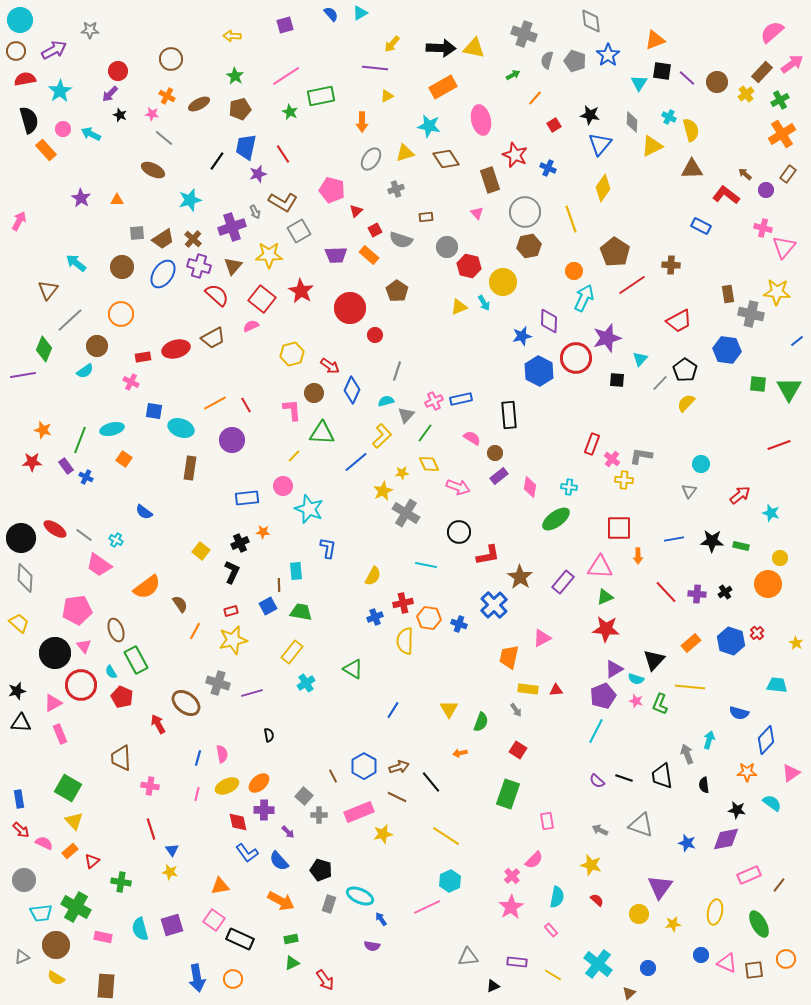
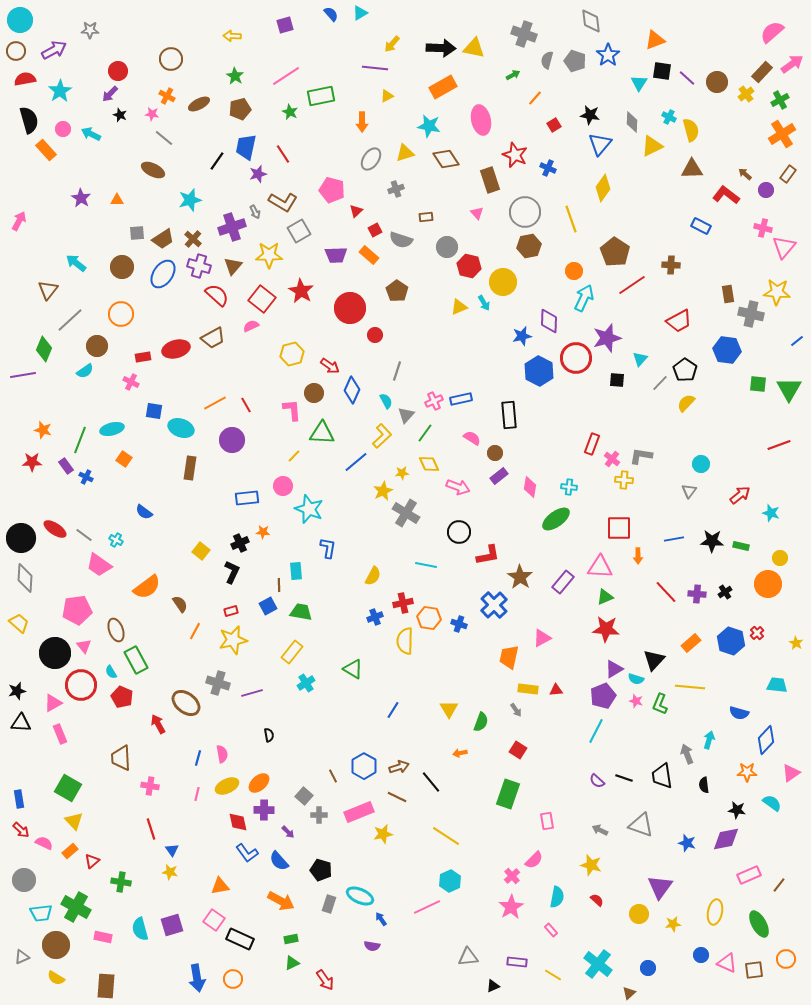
cyan semicircle at (386, 401): rotated 77 degrees clockwise
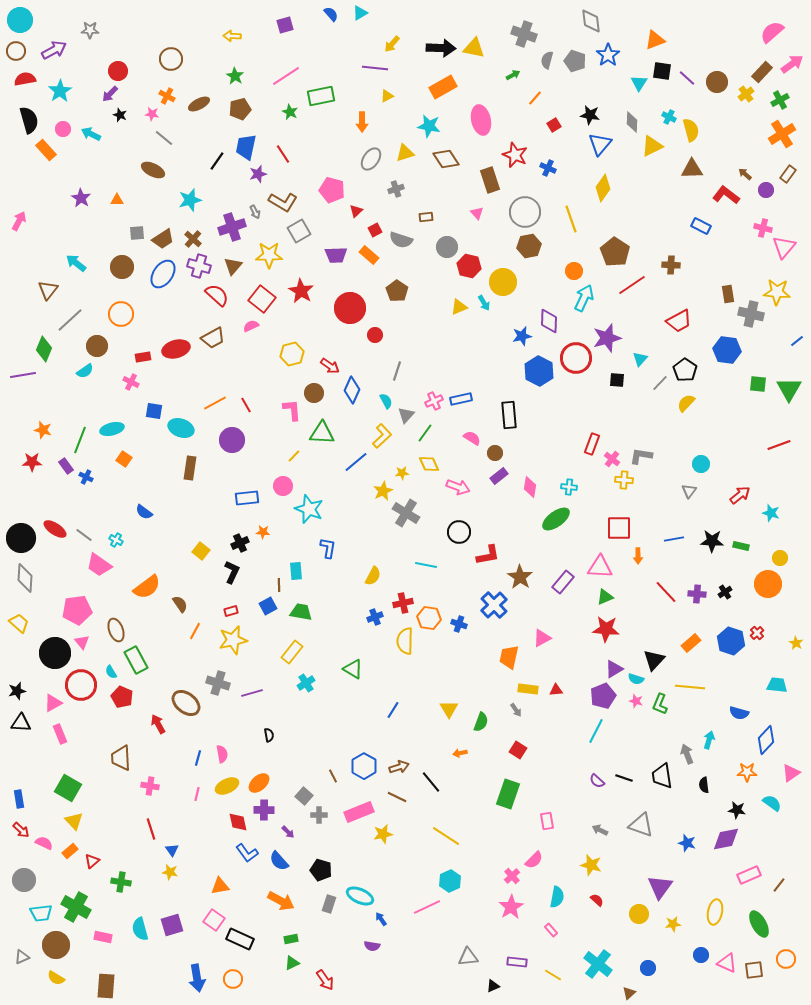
pink triangle at (84, 646): moved 2 px left, 4 px up
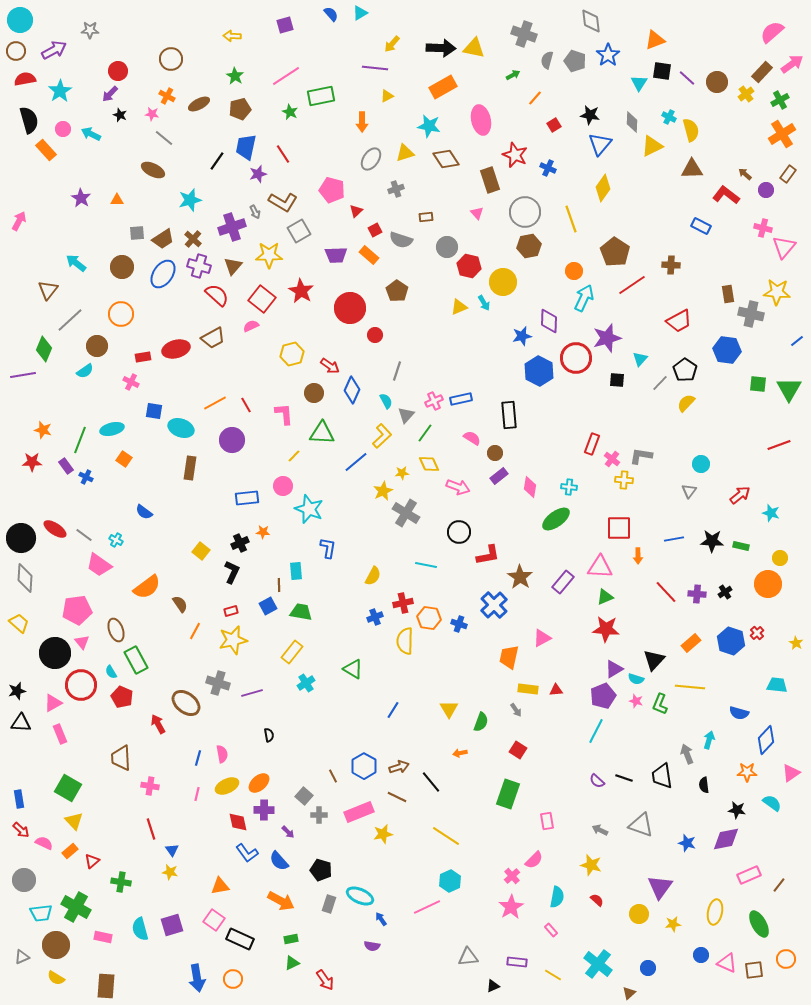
pink L-shape at (292, 410): moved 8 px left, 4 px down
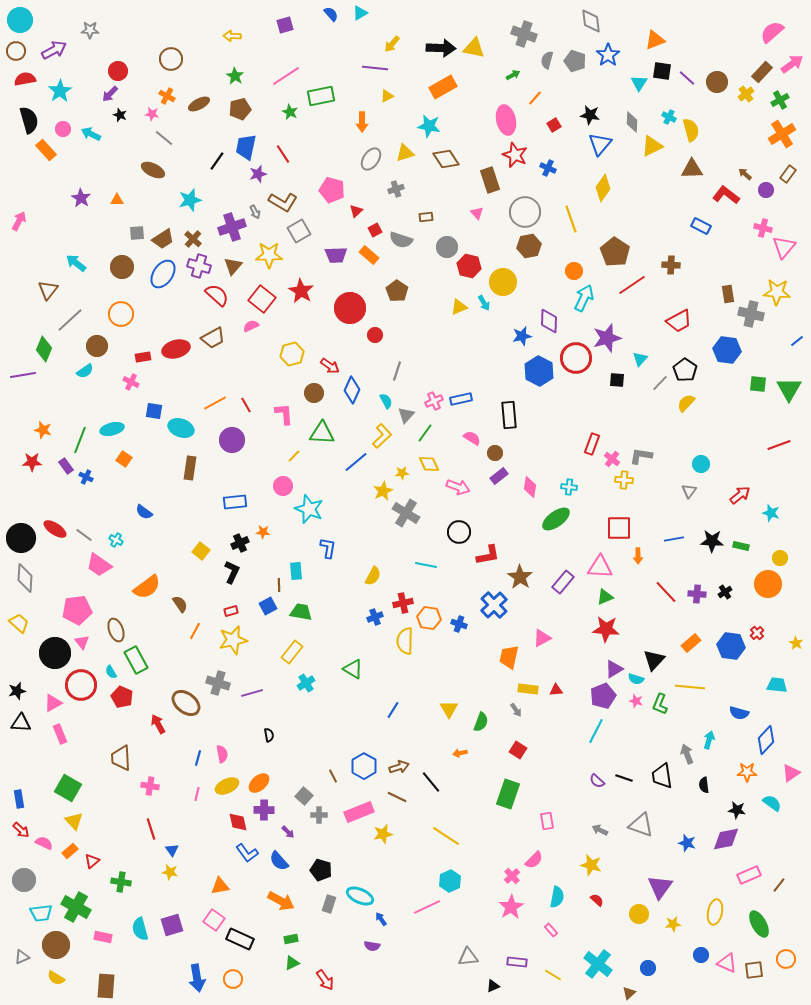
pink ellipse at (481, 120): moved 25 px right
blue rectangle at (247, 498): moved 12 px left, 4 px down
blue hexagon at (731, 641): moved 5 px down; rotated 12 degrees counterclockwise
